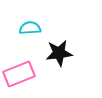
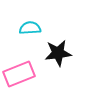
black star: moved 1 px left
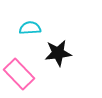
pink rectangle: rotated 68 degrees clockwise
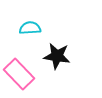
black star: moved 1 px left, 3 px down; rotated 16 degrees clockwise
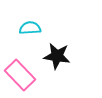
pink rectangle: moved 1 px right, 1 px down
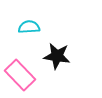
cyan semicircle: moved 1 px left, 1 px up
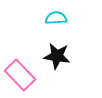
cyan semicircle: moved 27 px right, 9 px up
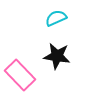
cyan semicircle: rotated 20 degrees counterclockwise
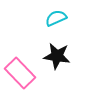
pink rectangle: moved 2 px up
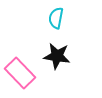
cyan semicircle: rotated 55 degrees counterclockwise
